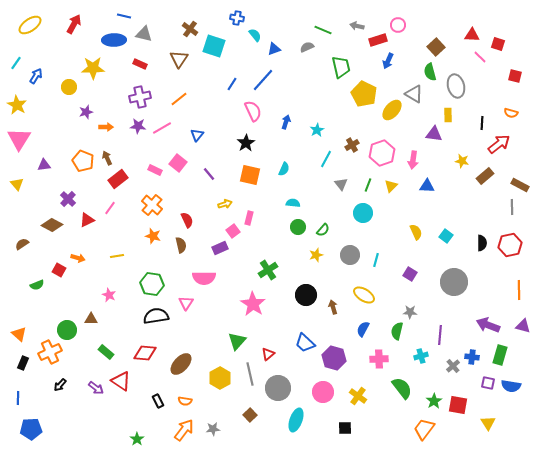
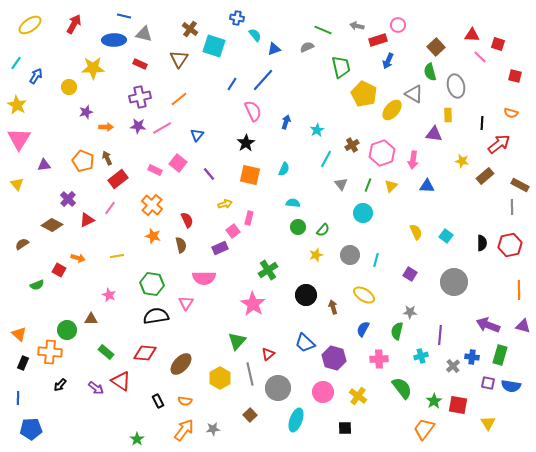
orange cross at (50, 352): rotated 30 degrees clockwise
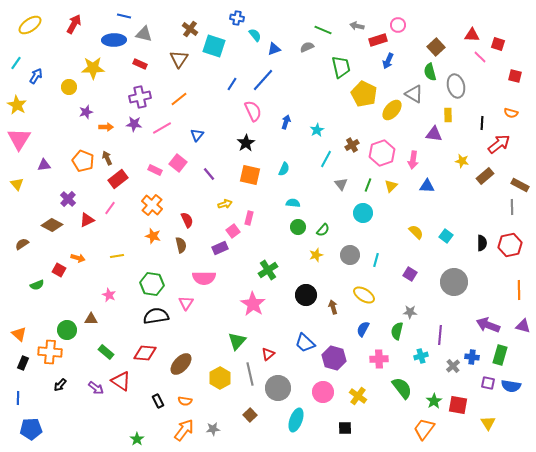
purple star at (138, 126): moved 4 px left, 2 px up
yellow semicircle at (416, 232): rotated 21 degrees counterclockwise
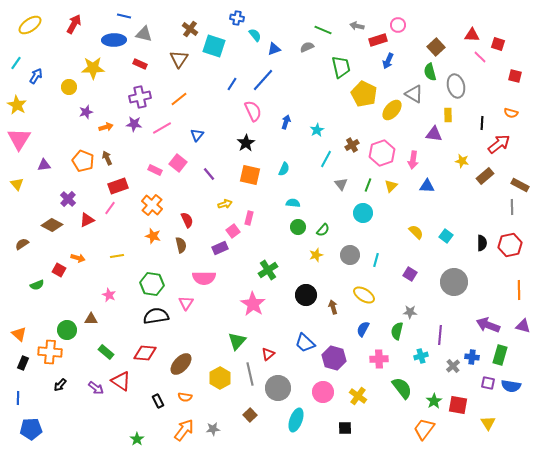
orange arrow at (106, 127): rotated 16 degrees counterclockwise
red rectangle at (118, 179): moved 7 px down; rotated 18 degrees clockwise
orange semicircle at (185, 401): moved 4 px up
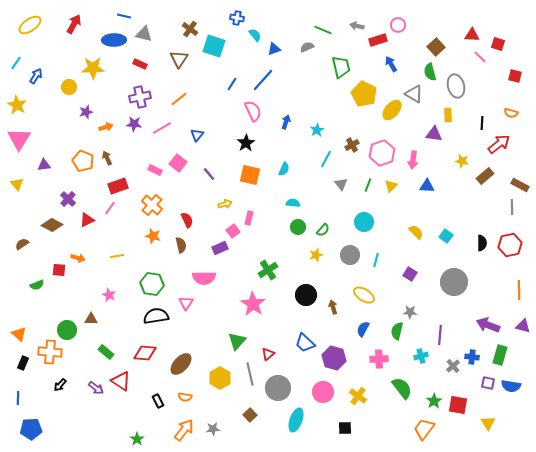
blue arrow at (388, 61): moved 3 px right, 3 px down; rotated 126 degrees clockwise
cyan circle at (363, 213): moved 1 px right, 9 px down
red square at (59, 270): rotated 24 degrees counterclockwise
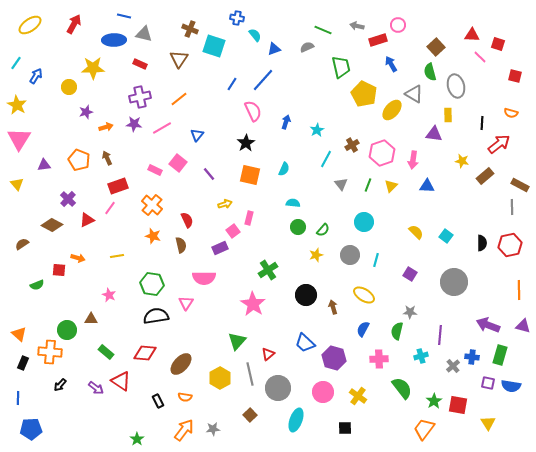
brown cross at (190, 29): rotated 14 degrees counterclockwise
orange pentagon at (83, 161): moved 4 px left, 1 px up
